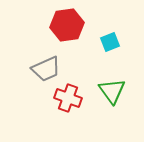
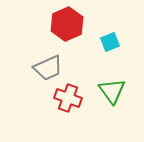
red hexagon: moved 1 px up; rotated 16 degrees counterclockwise
gray trapezoid: moved 2 px right, 1 px up
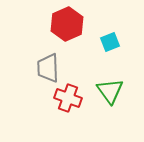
gray trapezoid: rotated 112 degrees clockwise
green triangle: moved 2 px left
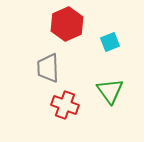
red cross: moved 3 px left, 7 px down
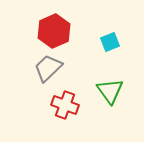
red hexagon: moved 13 px left, 7 px down
gray trapezoid: rotated 48 degrees clockwise
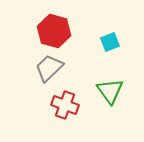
red hexagon: rotated 20 degrees counterclockwise
gray trapezoid: moved 1 px right
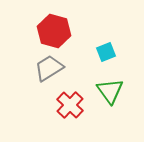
cyan square: moved 4 px left, 10 px down
gray trapezoid: rotated 12 degrees clockwise
red cross: moved 5 px right; rotated 24 degrees clockwise
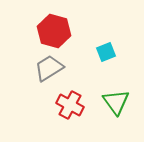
green triangle: moved 6 px right, 11 px down
red cross: rotated 16 degrees counterclockwise
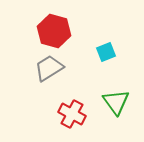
red cross: moved 2 px right, 9 px down
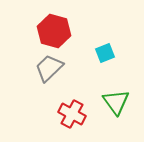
cyan square: moved 1 px left, 1 px down
gray trapezoid: rotated 12 degrees counterclockwise
